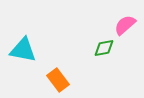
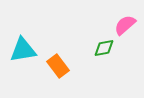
cyan triangle: rotated 20 degrees counterclockwise
orange rectangle: moved 14 px up
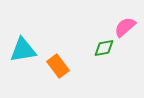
pink semicircle: moved 2 px down
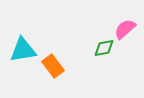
pink semicircle: moved 2 px down
orange rectangle: moved 5 px left
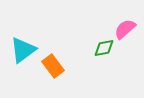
cyan triangle: rotated 28 degrees counterclockwise
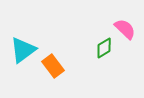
pink semicircle: rotated 85 degrees clockwise
green diamond: rotated 20 degrees counterclockwise
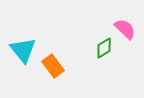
cyan triangle: rotated 32 degrees counterclockwise
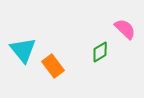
green diamond: moved 4 px left, 4 px down
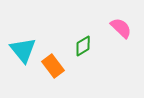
pink semicircle: moved 4 px left, 1 px up
green diamond: moved 17 px left, 6 px up
